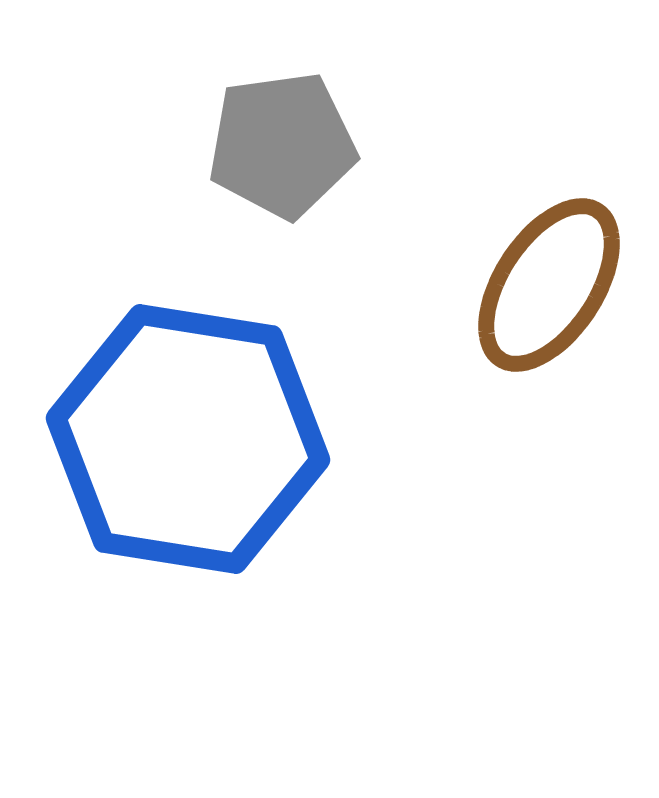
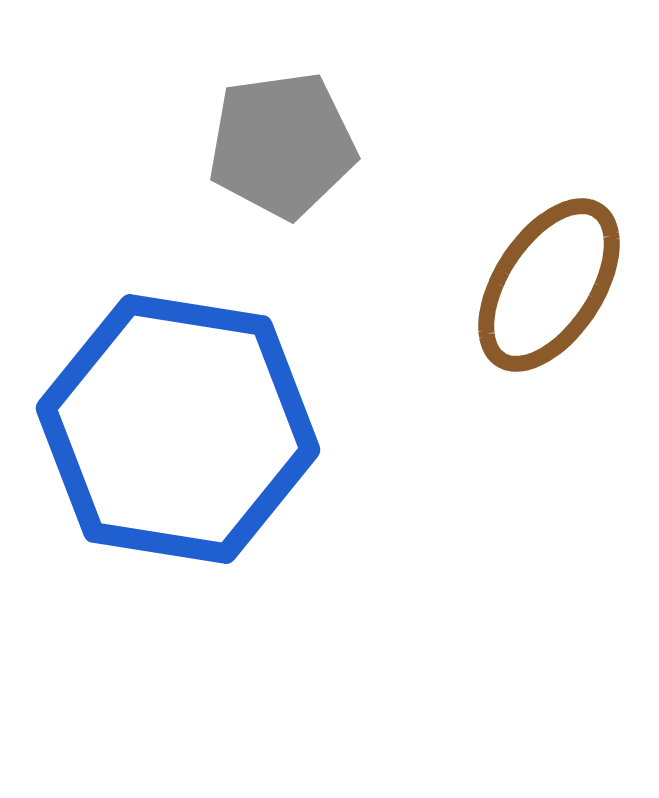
blue hexagon: moved 10 px left, 10 px up
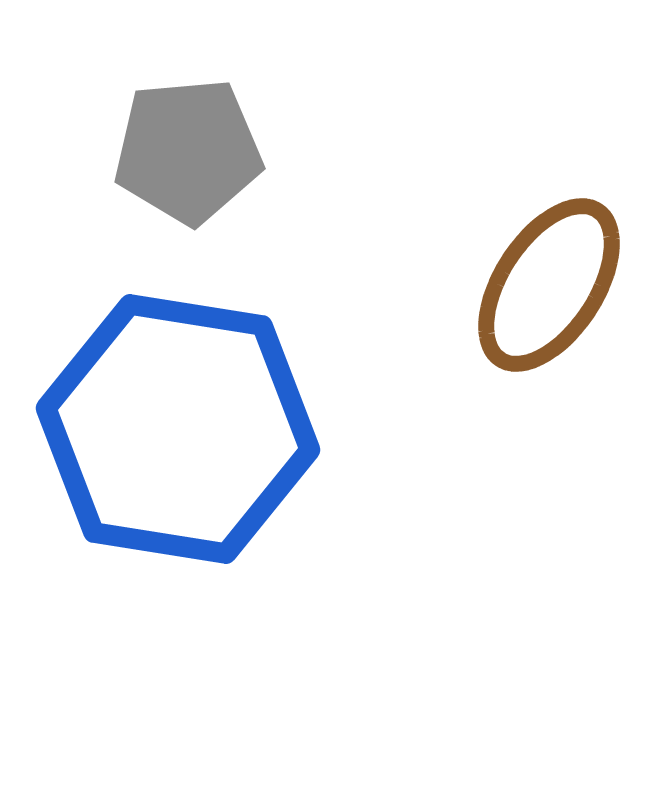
gray pentagon: moved 94 px left, 6 px down; rotated 3 degrees clockwise
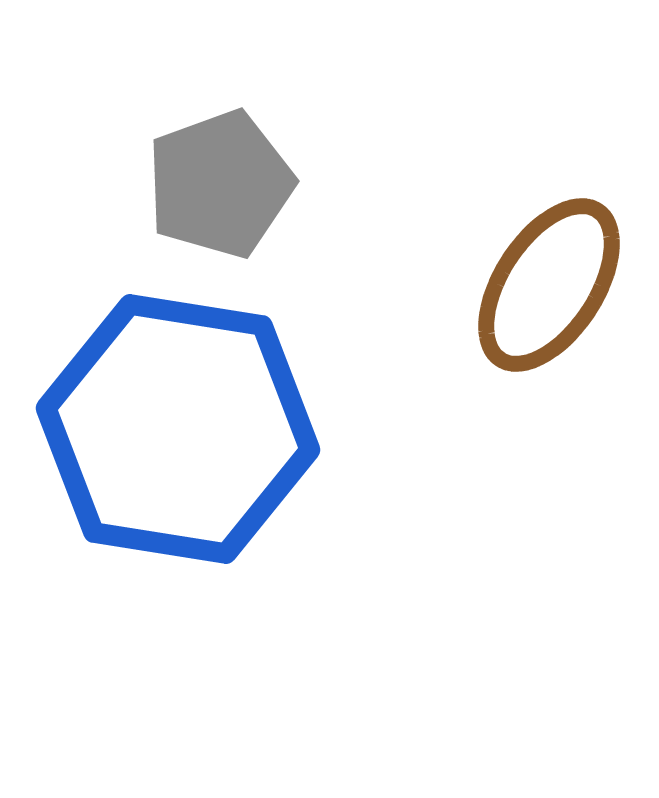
gray pentagon: moved 32 px right, 33 px down; rotated 15 degrees counterclockwise
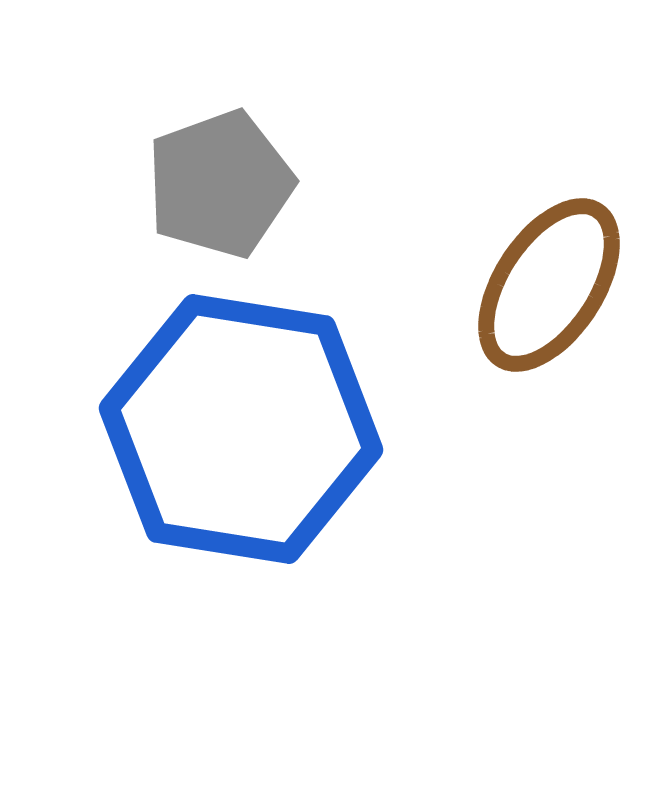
blue hexagon: moved 63 px right
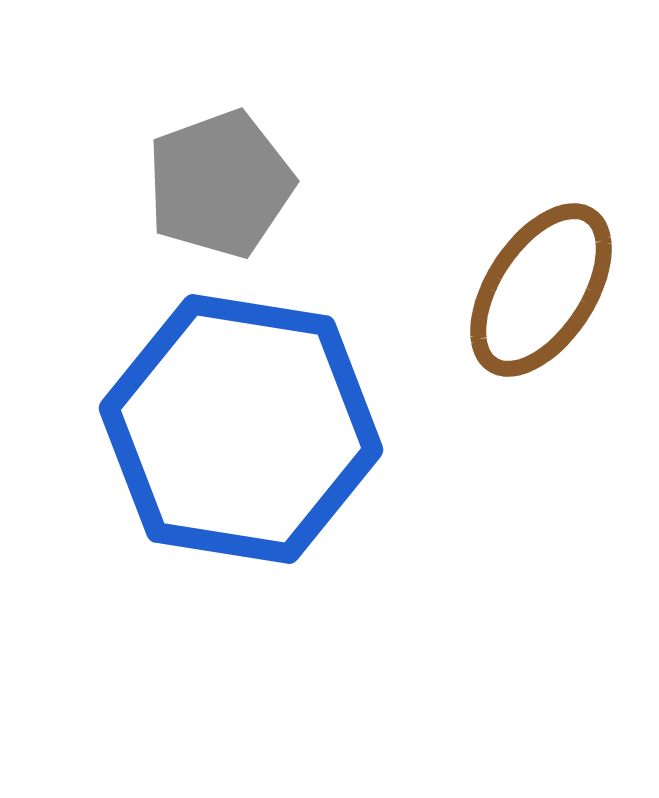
brown ellipse: moved 8 px left, 5 px down
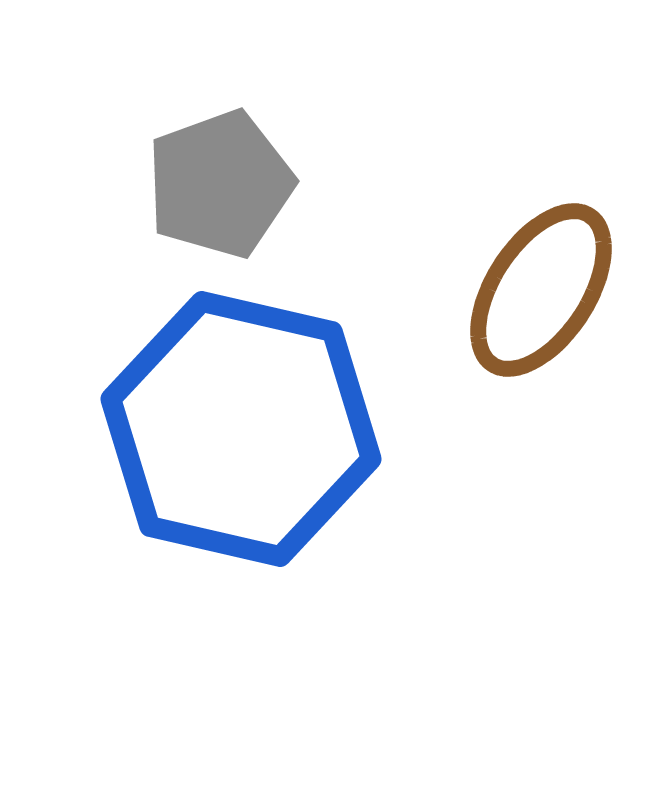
blue hexagon: rotated 4 degrees clockwise
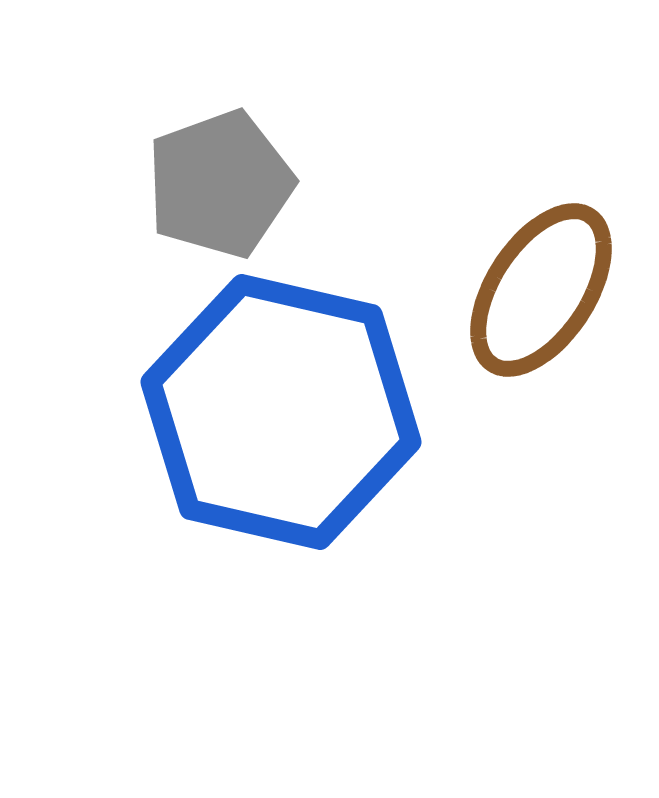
blue hexagon: moved 40 px right, 17 px up
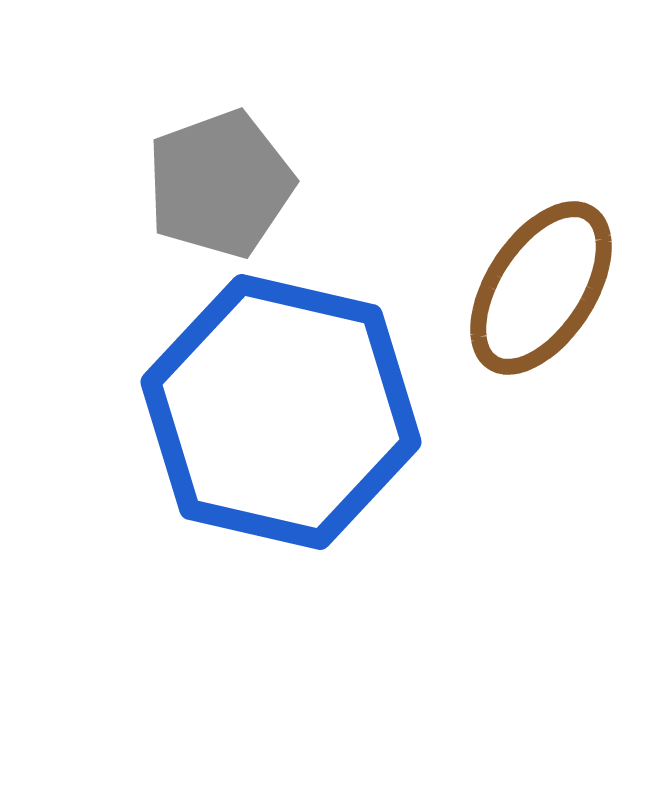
brown ellipse: moved 2 px up
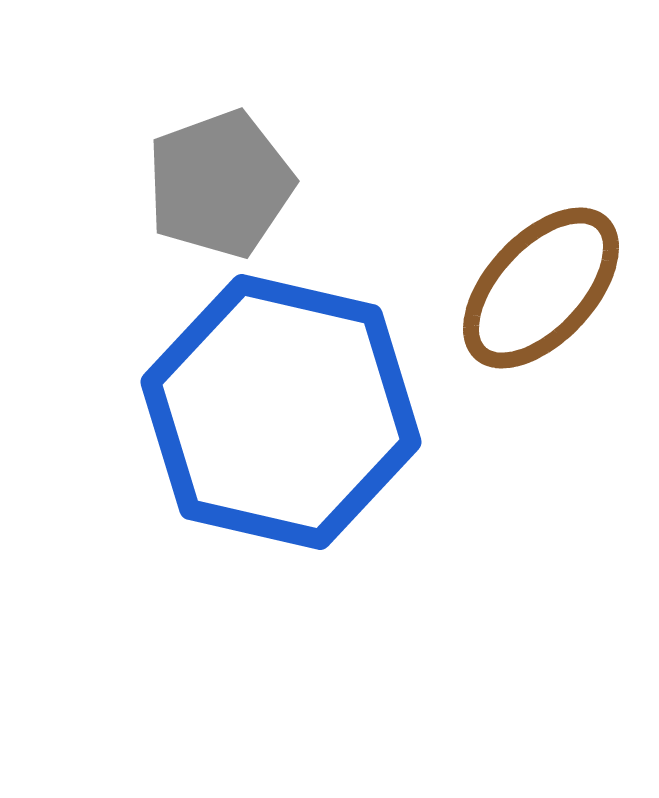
brown ellipse: rotated 10 degrees clockwise
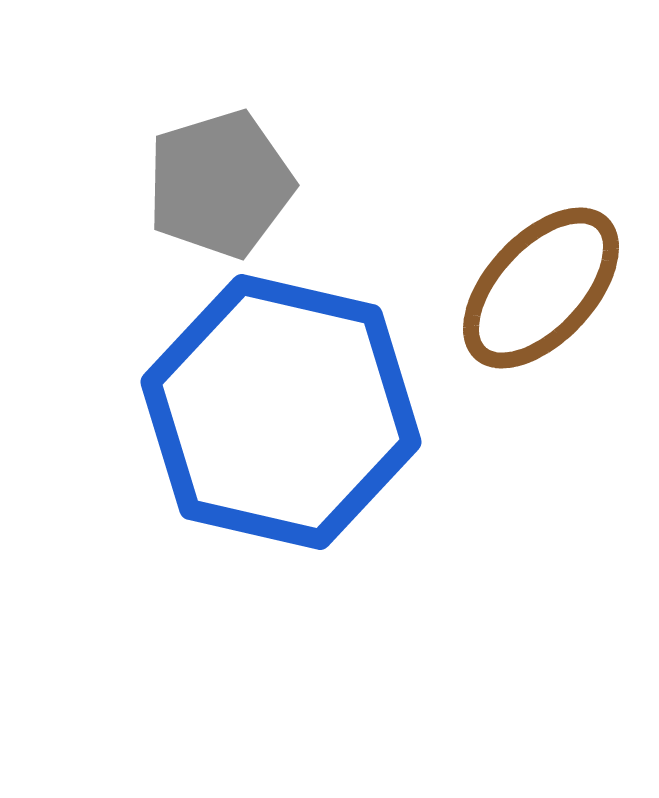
gray pentagon: rotated 3 degrees clockwise
